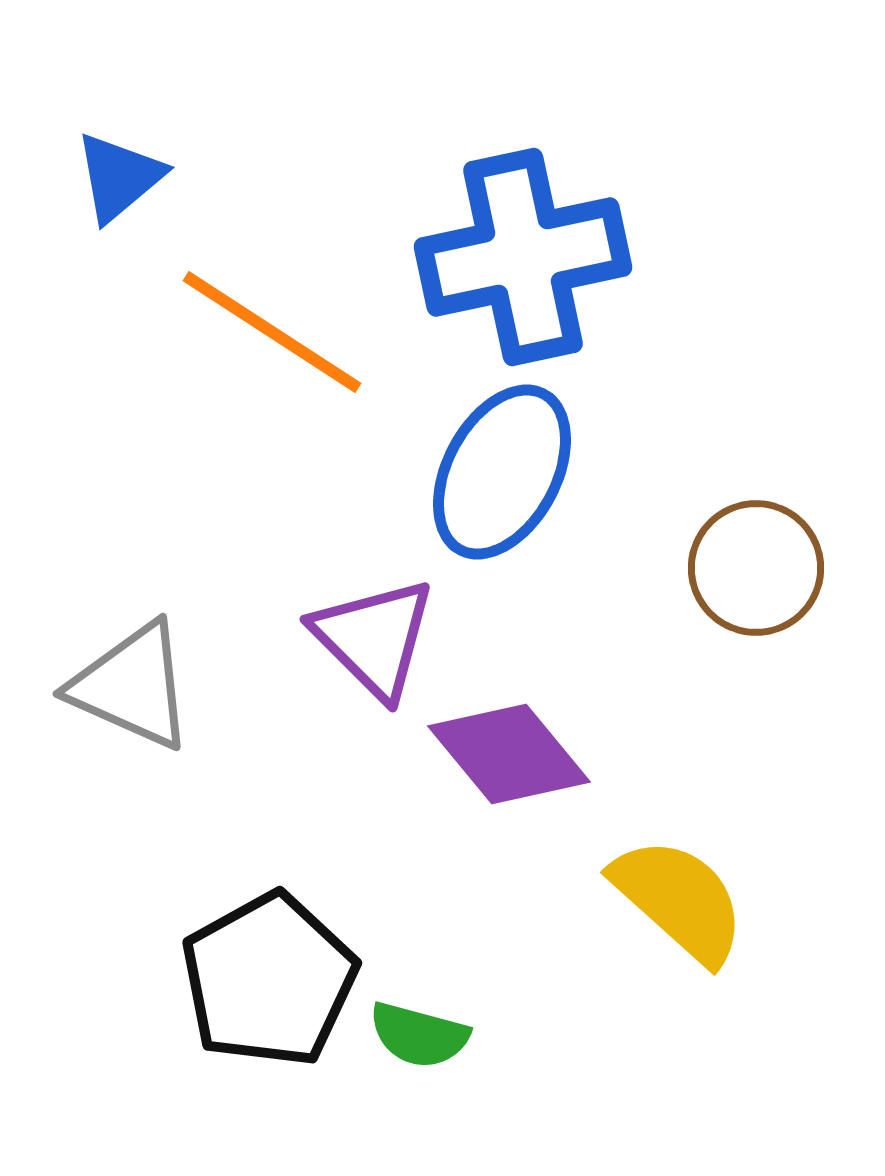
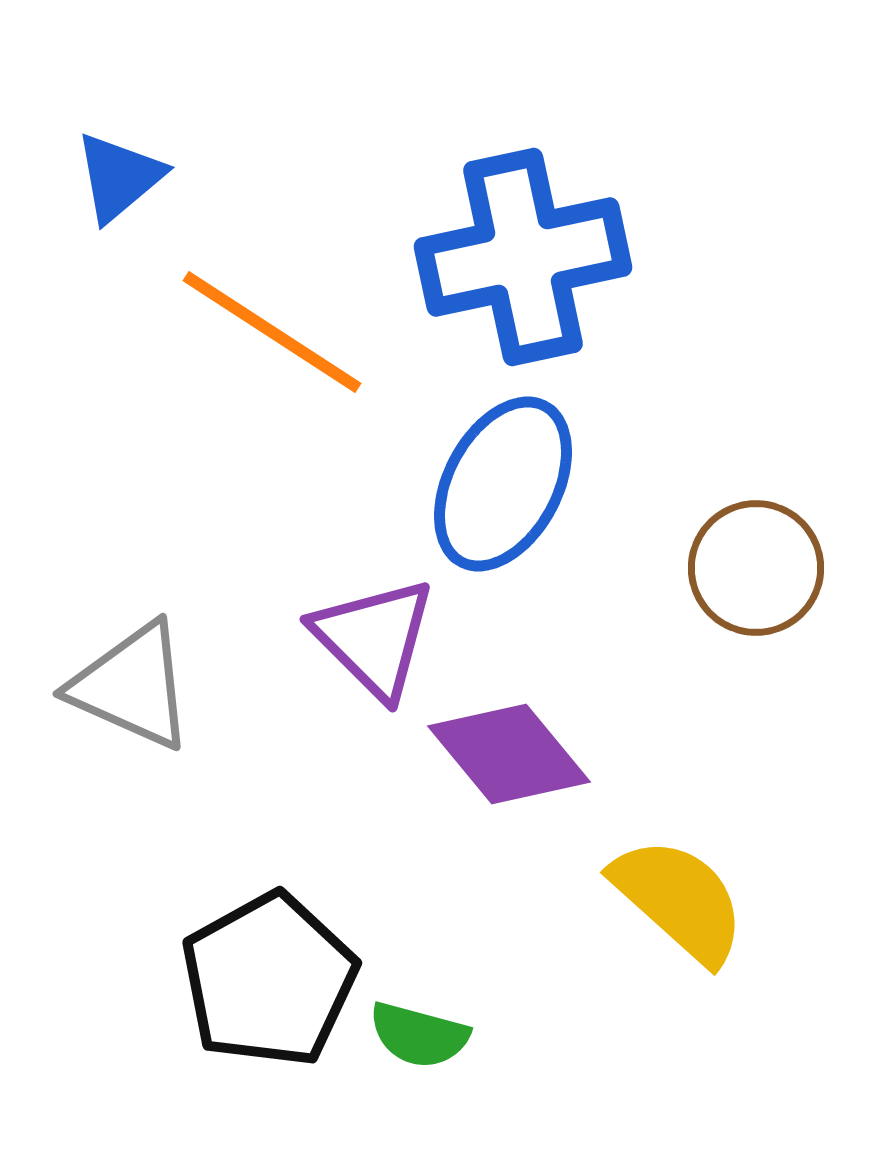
blue ellipse: moved 1 px right, 12 px down
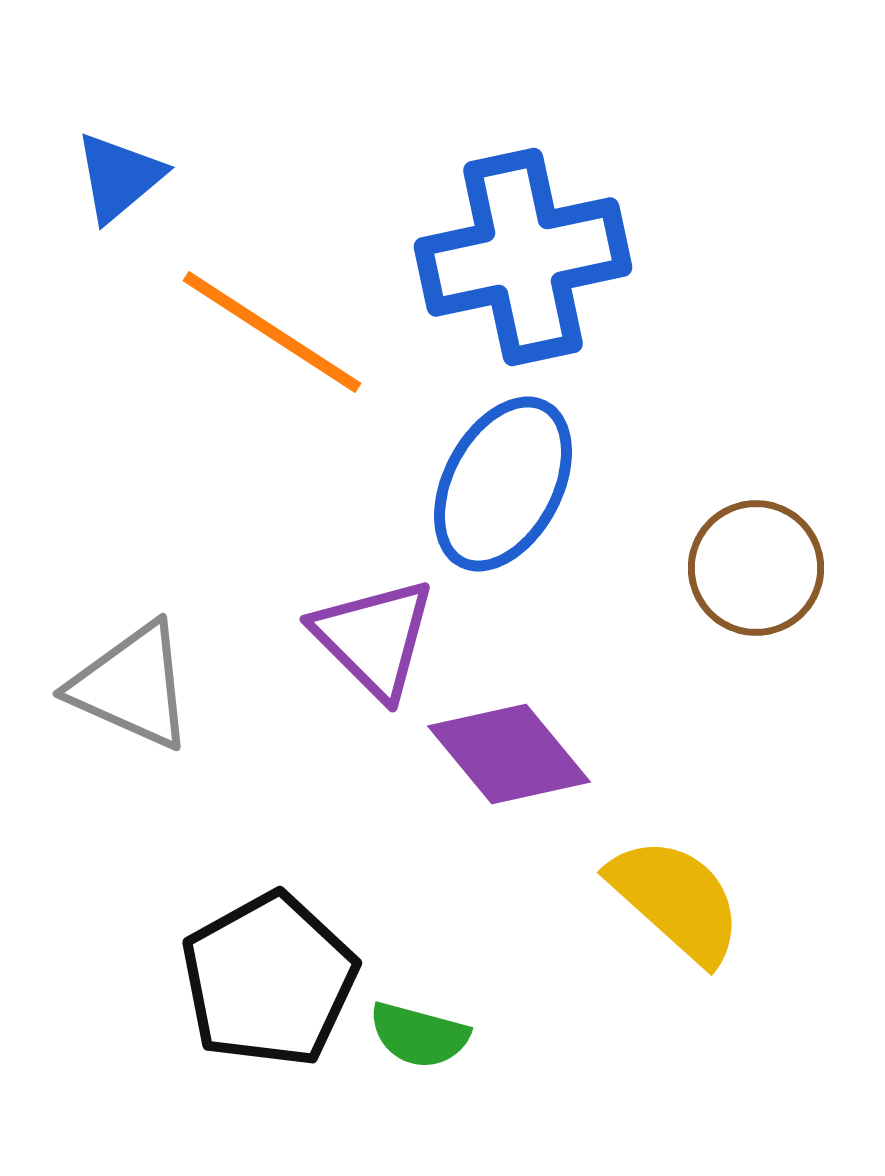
yellow semicircle: moved 3 px left
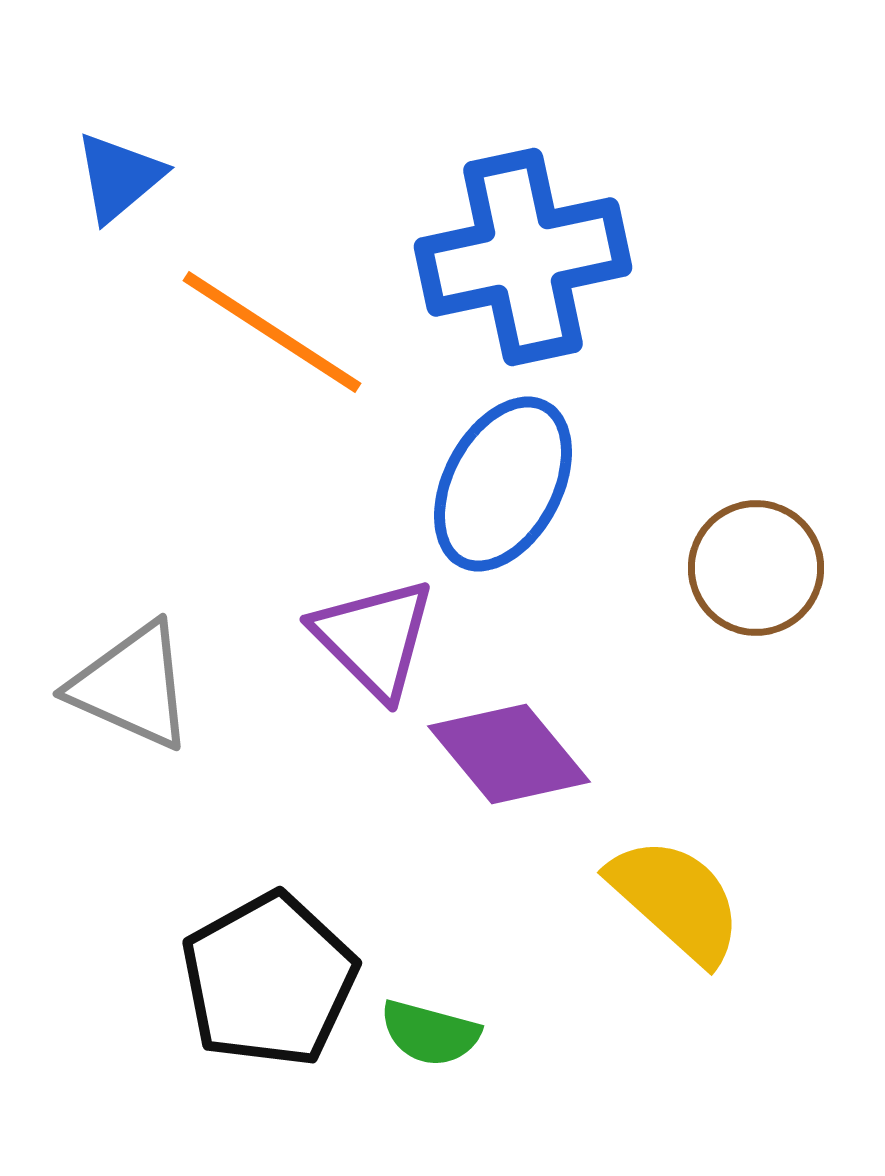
green semicircle: moved 11 px right, 2 px up
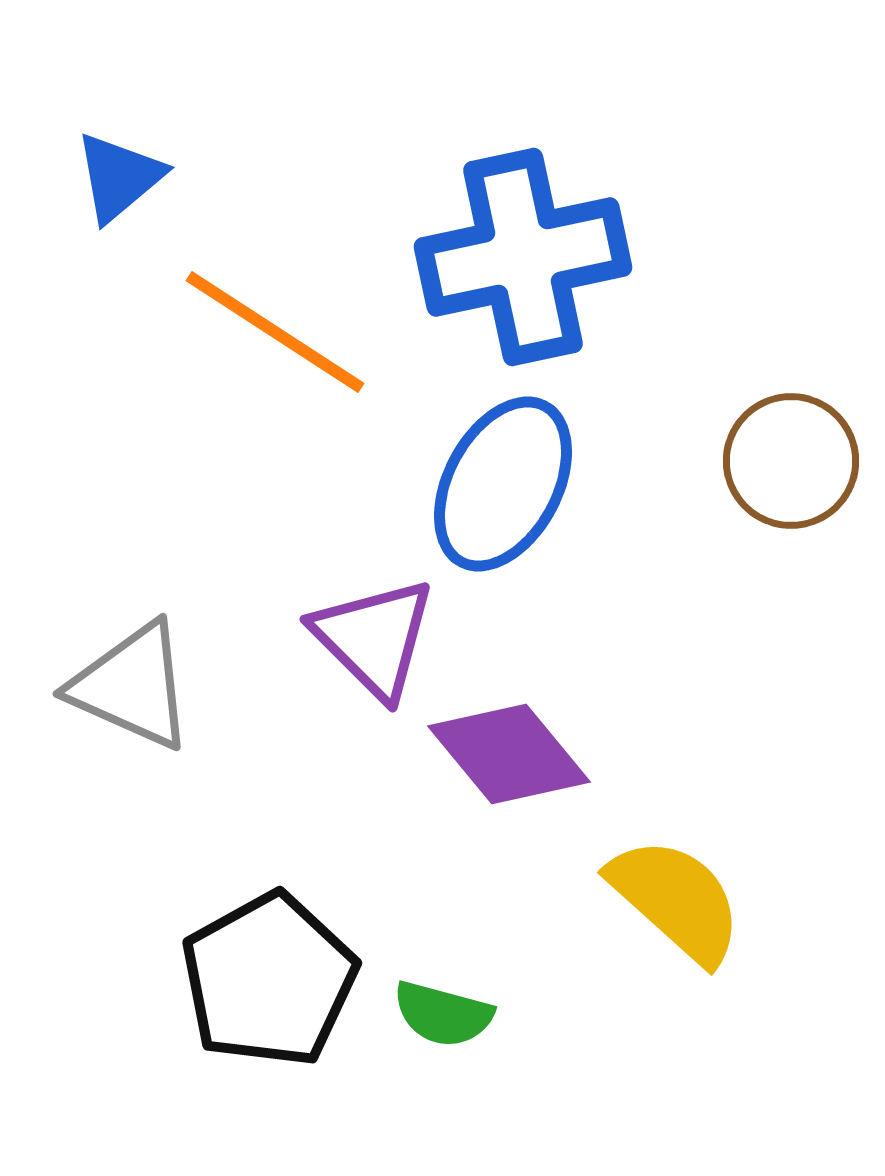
orange line: moved 3 px right
brown circle: moved 35 px right, 107 px up
green semicircle: moved 13 px right, 19 px up
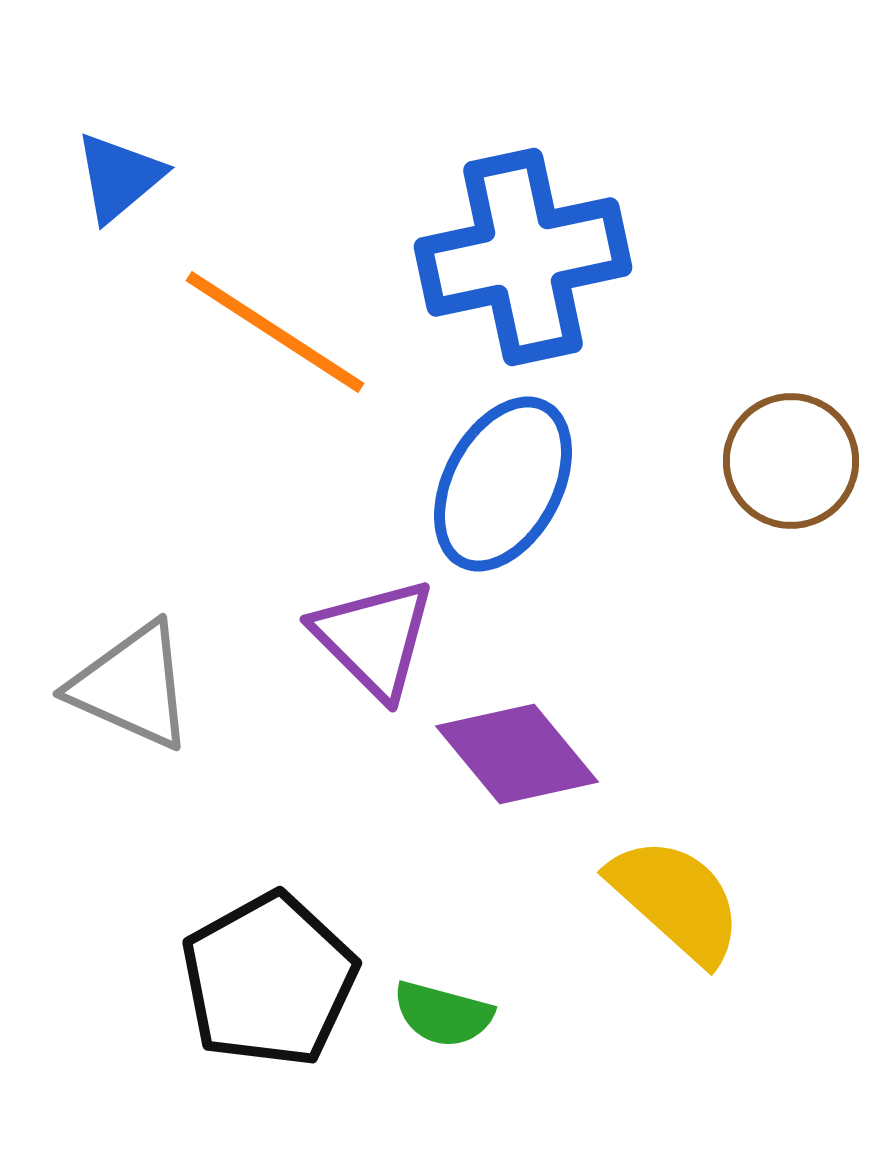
purple diamond: moved 8 px right
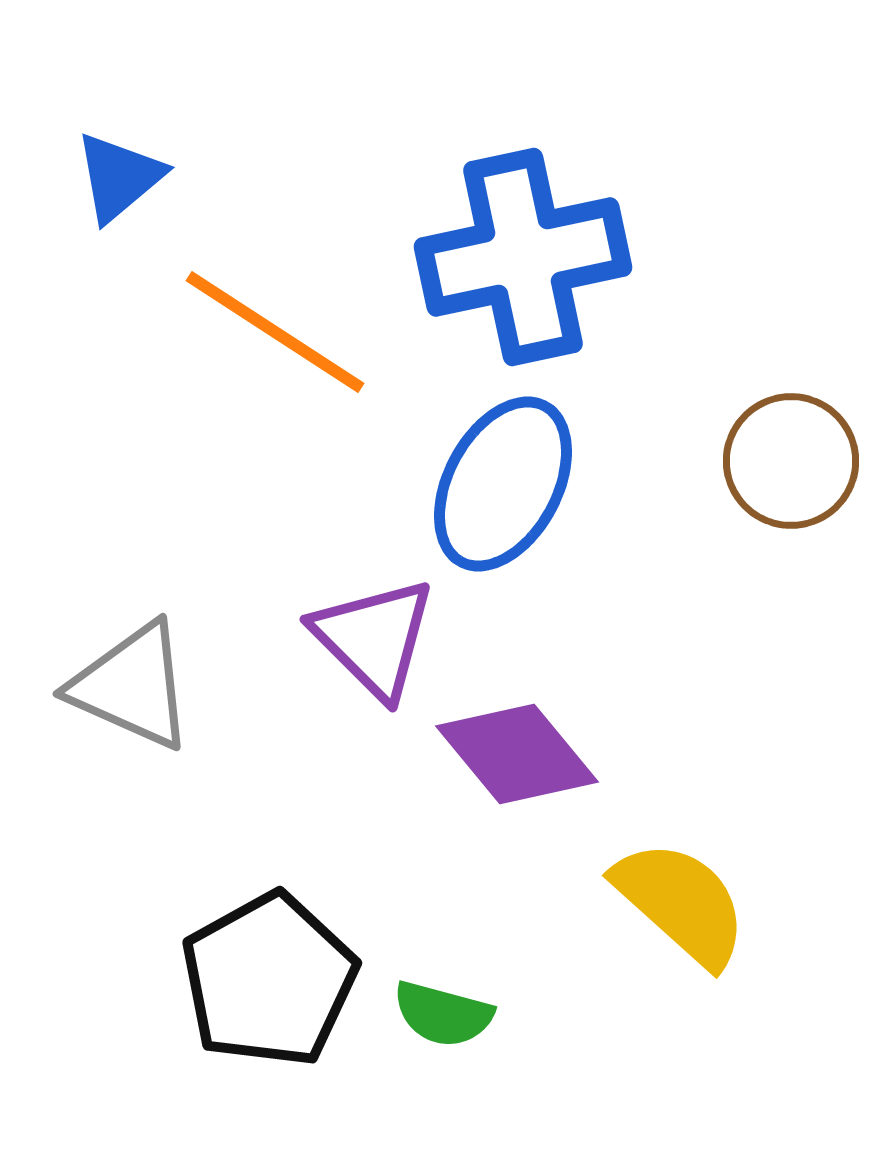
yellow semicircle: moved 5 px right, 3 px down
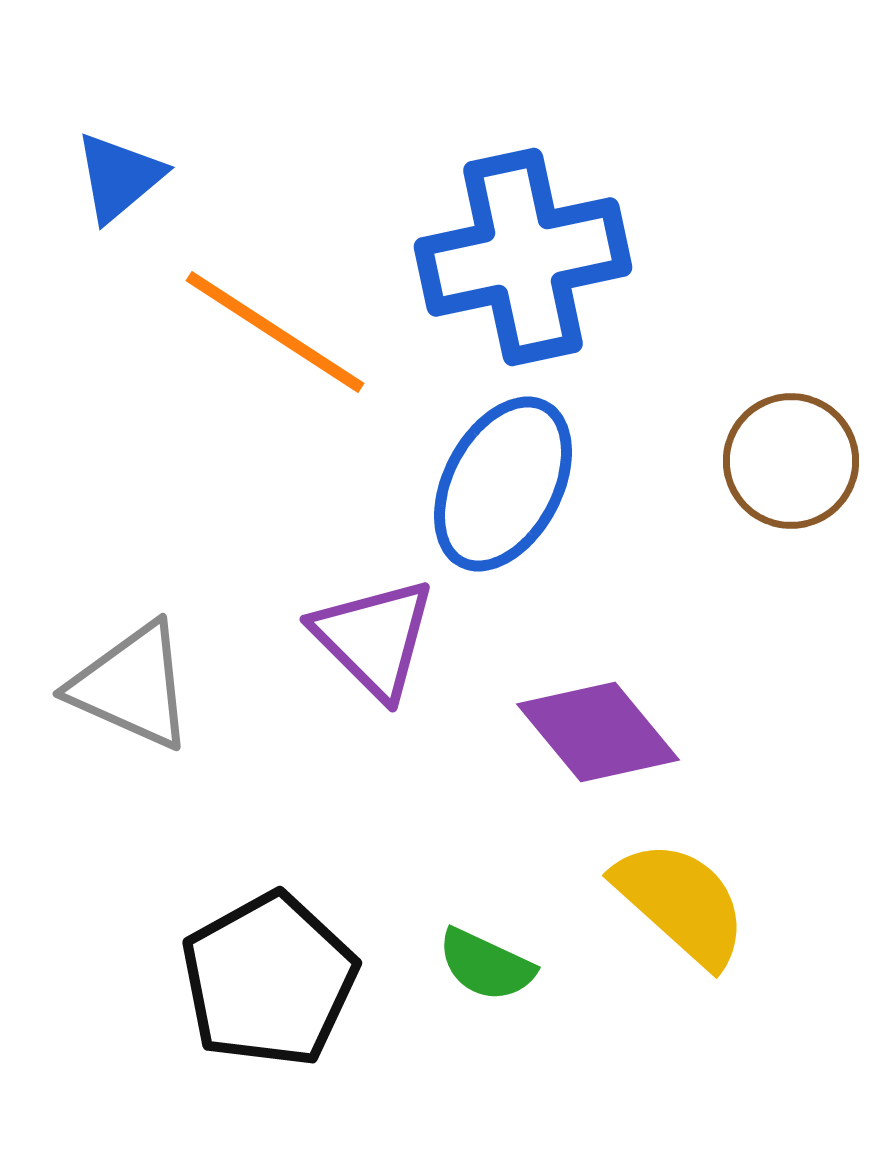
purple diamond: moved 81 px right, 22 px up
green semicircle: moved 43 px right, 49 px up; rotated 10 degrees clockwise
